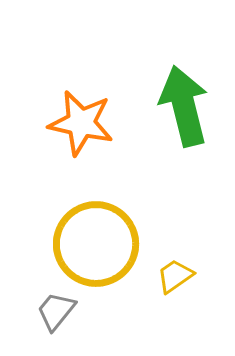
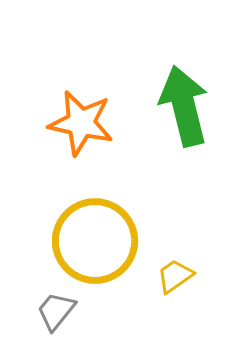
yellow circle: moved 1 px left, 3 px up
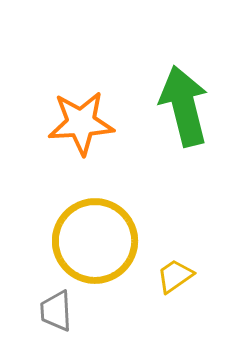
orange star: rotated 16 degrees counterclockwise
gray trapezoid: rotated 42 degrees counterclockwise
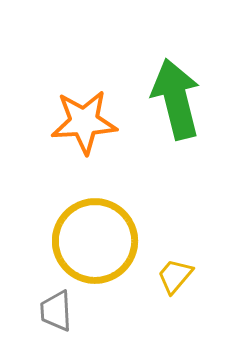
green arrow: moved 8 px left, 7 px up
orange star: moved 3 px right, 1 px up
yellow trapezoid: rotated 15 degrees counterclockwise
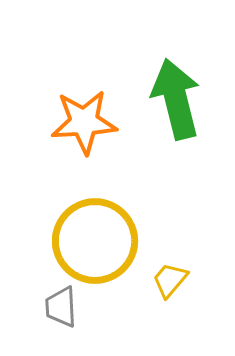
yellow trapezoid: moved 5 px left, 4 px down
gray trapezoid: moved 5 px right, 4 px up
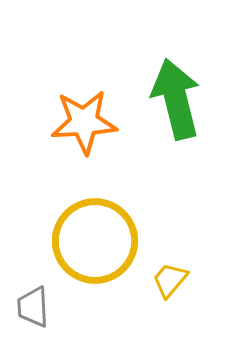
gray trapezoid: moved 28 px left
